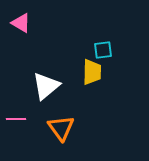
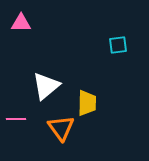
pink triangle: rotated 30 degrees counterclockwise
cyan square: moved 15 px right, 5 px up
yellow trapezoid: moved 5 px left, 31 px down
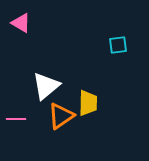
pink triangle: rotated 30 degrees clockwise
yellow trapezoid: moved 1 px right
orange triangle: moved 12 px up; rotated 32 degrees clockwise
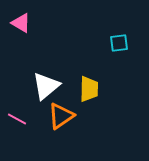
cyan square: moved 1 px right, 2 px up
yellow trapezoid: moved 1 px right, 14 px up
pink line: moved 1 px right; rotated 30 degrees clockwise
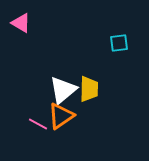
white triangle: moved 17 px right, 4 px down
pink line: moved 21 px right, 5 px down
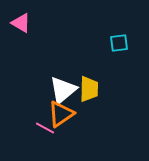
orange triangle: moved 2 px up
pink line: moved 7 px right, 4 px down
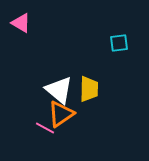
white triangle: moved 4 px left; rotated 40 degrees counterclockwise
